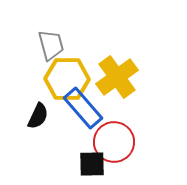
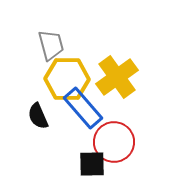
black semicircle: rotated 132 degrees clockwise
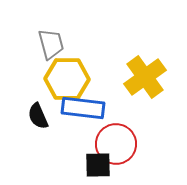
gray trapezoid: moved 1 px up
yellow cross: moved 28 px right
blue rectangle: rotated 42 degrees counterclockwise
red circle: moved 2 px right, 2 px down
black square: moved 6 px right, 1 px down
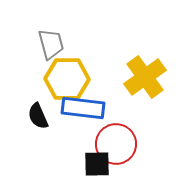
black square: moved 1 px left, 1 px up
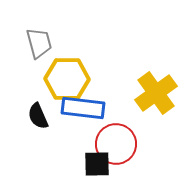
gray trapezoid: moved 12 px left, 1 px up
yellow cross: moved 11 px right, 16 px down
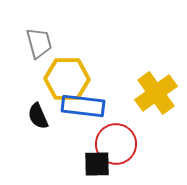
blue rectangle: moved 2 px up
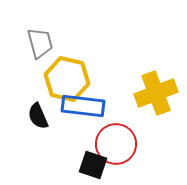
gray trapezoid: moved 1 px right
yellow hexagon: rotated 12 degrees clockwise
yellow cross: rotated 15 degrees clockwise
black square: moved 4 px left, 1 px down; rotated 20 degrees clockwise
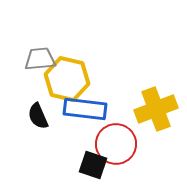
gray trapezoid: moved 16 px down; rotated 80 degrees counterclockwise
yellow cross: moved 16 px down
blue rectangle: moved 2 px right, 3 px down
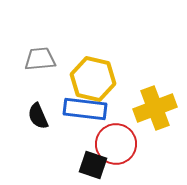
yellow hexagon: moved 26 px right
yellow cross: moved 1 px left, 1 px up
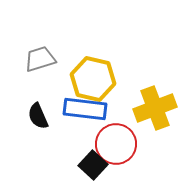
gray trapezoid: rotated 12 degrees counterclockwise
black square: rotated 24 degrees clockwise
